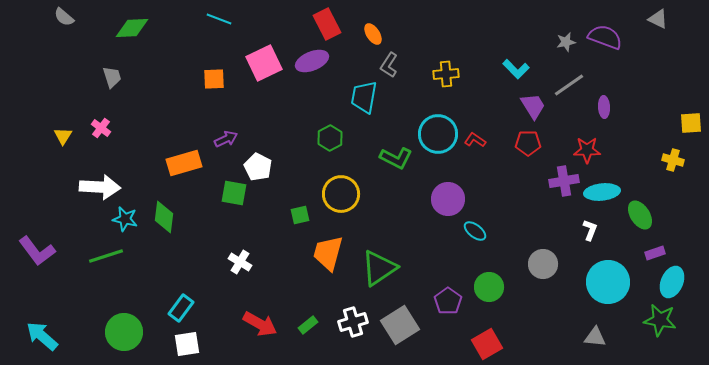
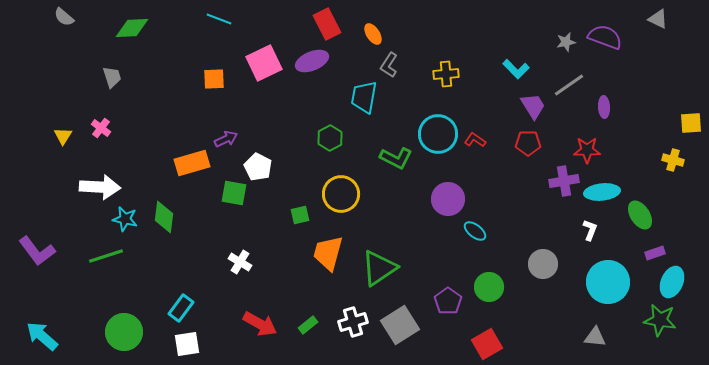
orange rectangle at (184, 163): moved 8 px right
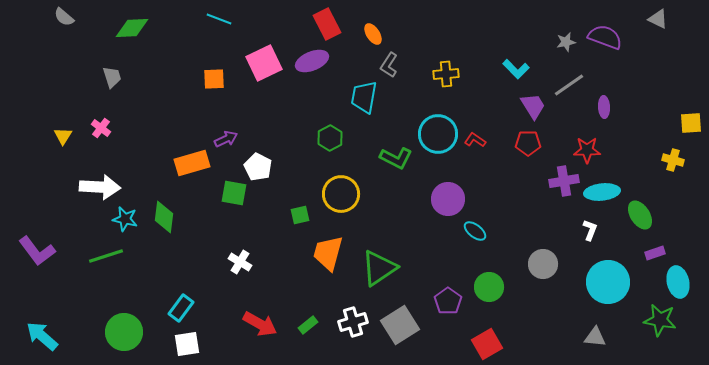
cyan ellipse at (672, 282): moved 6 px right; rotated 36 degrees counterclockwise
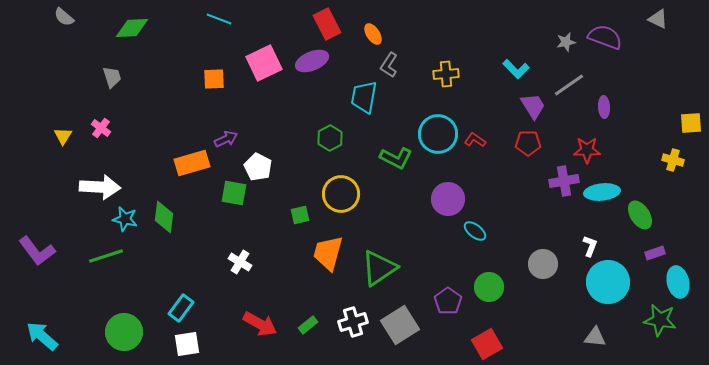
white L-shape at (590, 230): moved 16 px down
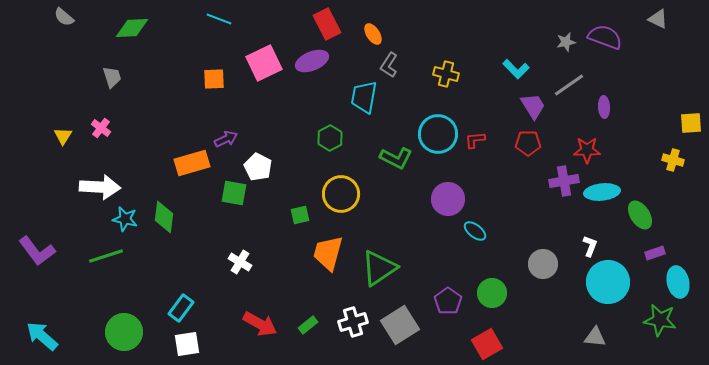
yellow cross at (446, 74): rotated 20 degrees clockwise
red L-shape at (475, 140): rotated 40 degrees counterclockwise
green circle at (489, 287): moved 3 px right, 6 px down
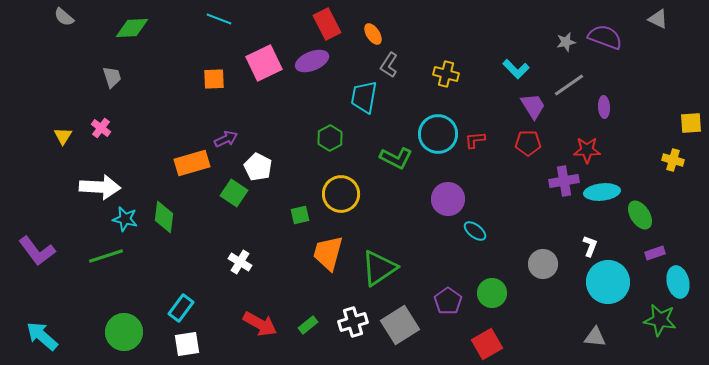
green square at (234, 193): rotated 24 degrees clockwise
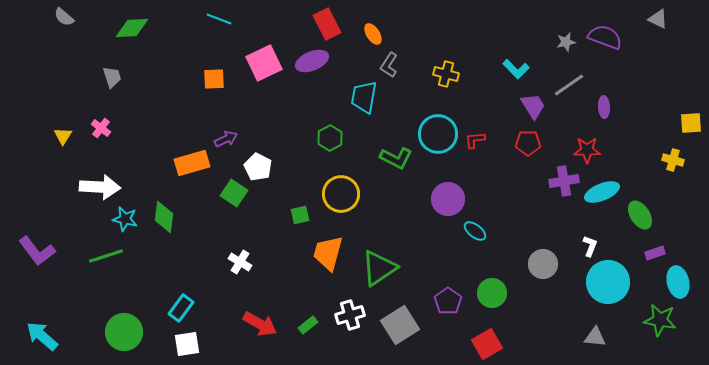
cyan ellipse at (602, 192): rotated 16 degrees counterclockwise
white cross at (353, 322): moved 3 px left, 7 px up
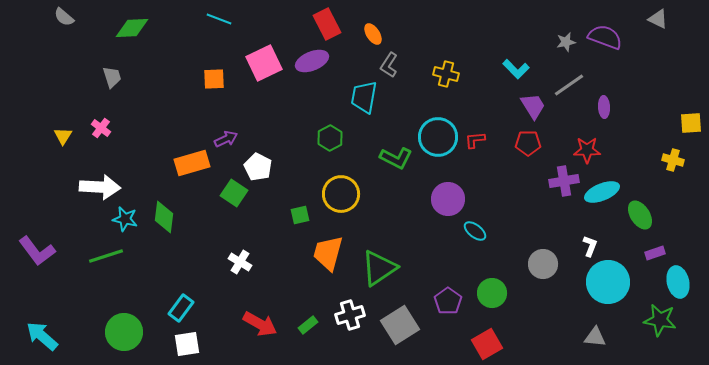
cyan circle at (438, 134): moved 3 px down
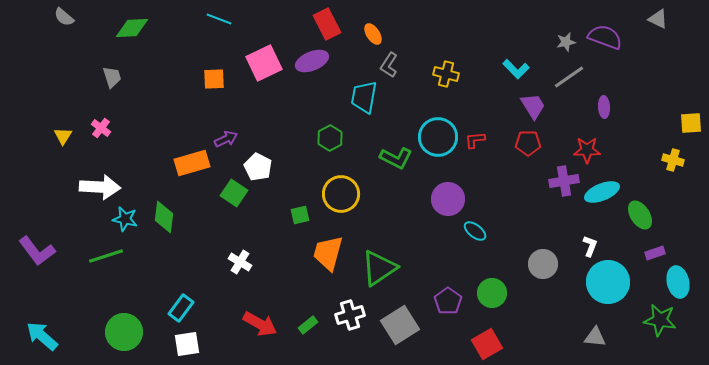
gray line at (569, 85): moved 8 px up
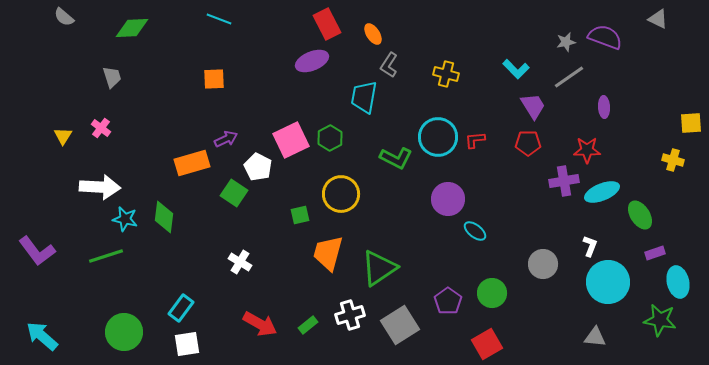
pink square at (264, 63): moved 27 px right, 77 px down
